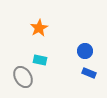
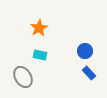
cyan rectangle: moved 5 px up
blue rectangle: rotated 24 degrees clockwise
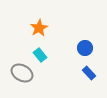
blue circle: moved 3 px up
cyan rectangle: rotated 40 degrees clockwise
gray ellipse: moved 1 px left, 4 px up; rotated 30 degrees counterclockwise
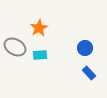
cyan rectangle: rotated 56 degrees counterclockwise
gray ellipse: moved 7 px left, 26 px up
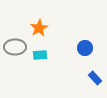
gray ellipse: rotated 30 degrees counterclockwise
blue rectangle: moved 6 px right, 5 px down
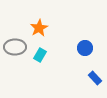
cyan rectangle: rotated 56 degrees counterclockwise
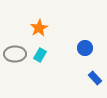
gray ellipse: moved 7 px down
